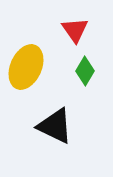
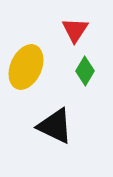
red triangle: rotated 8 degrees clockwise
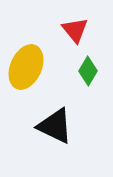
red triangle: rotated 12 degrees counterclockwise
green diamond: moved 3 px right
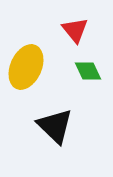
green diamond: rotated 56 degrees counterclockwise
black triangle: rotated 18 degrees clockwise
